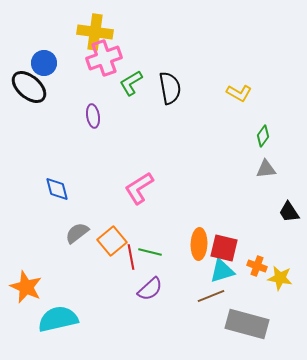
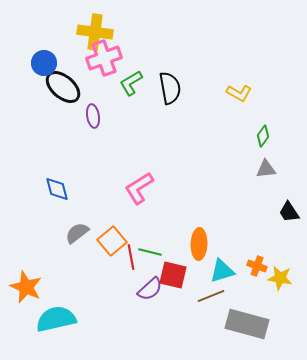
black ellipse: moved 34 px right
red square: moved 51 px left, 27 px down
cyan semicircle: moved 2 px left
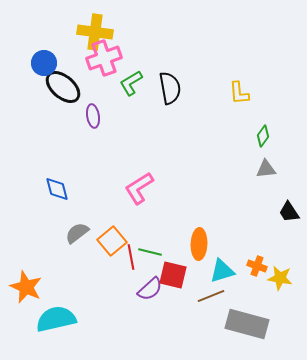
yellow L-shape: rotated 55 degrees clockwise
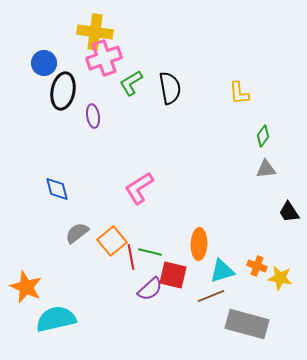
black ellipse: moved 4 px down; rotated 60 degrees clockwise
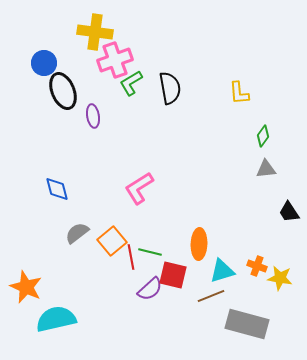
pink cross: moved 11 px right, 2 px down
black ellipse: rotated 33 degrees counterclockwise
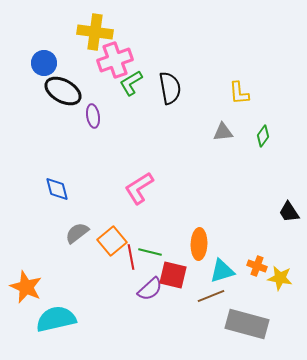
black ellipse: rotated 39 degrees counterclockwise
gray triangle: moved 43 px left, 37 px up
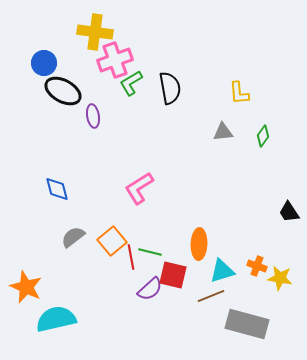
gray semicircle: moved 4 px left, 4 px down
